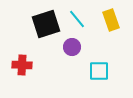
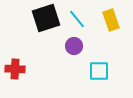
black square: moved 6 px up
purple circle: moved 2 px right, 1 px up
red cross: moved 7 px left, 4 px down
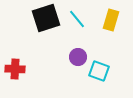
yellow rectangle: rotated 35 degrees clockwise
purple circle: moved 4 px right, 11 px down
cyan square: rotated 20 degrees clockwise
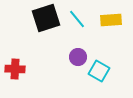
yellow rectangle: rotated 70 degrees clockwise
cyan square: rotated 10 degrees clockwise
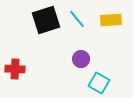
black square: moved 2 px down
purple circle: moved 3 px right, 2 px down
cyan square: moved 12 px down
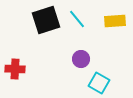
yellow rectangle: moved 4 px right, 1 px down
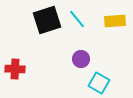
black square: moved 1 px right
